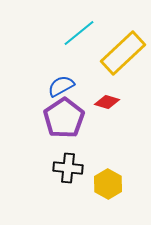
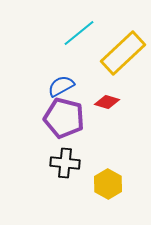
purple pentagon: rotated 24 degrees counterclockwise
black cross: moved 3 px left, 5 px up
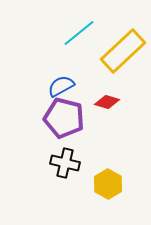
yellow rectangle: moved 2 px up
black cross: rotated 8 degrees clockwise
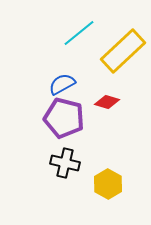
blue semicircle: moved 1 px right, 2 px up
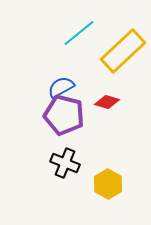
blue semicircle: moved 1 px left, 3 px down
purple pentagon: moved 3 px up
black cross: rotated 8 degrees clockwise
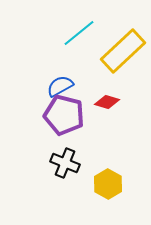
blue semicircle: moved 1 px left, 1 px up
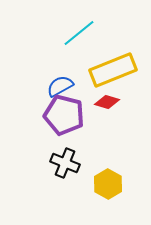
yellow rectangle: moved 10 px left, 19 px down; rotated 21 degrees clockwise
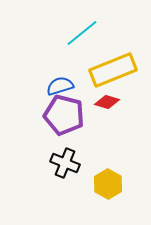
cyan line: moved 3 px right
blue semicircle: rotated 12 degrees clockwise
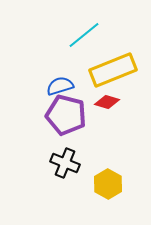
cyan line: moved 2 px right, 2 px down
purple pentagon: moved 2 px right
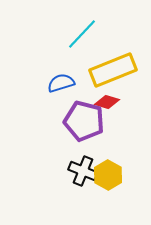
cyan line: moved 2 px left, 1 px up; rotated 8 degrees counterclockwise
blue semicircle: moved 1 px right, 3 px up
purple pentagon: moved 18 px right, 6 px down
black cross: moved 18 px right, 8 px down
yellow hexagon: moved 9 px up
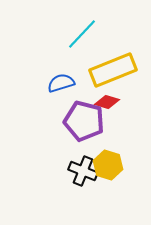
yellow hexagon: moved 10 px up; rotated 12 degrees counterclockwise
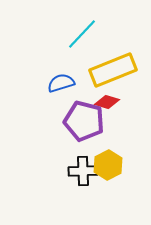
yellow hexagon: rotated 16 degrees clockwise
black cross: rotated 24 degrees counterclockwise
